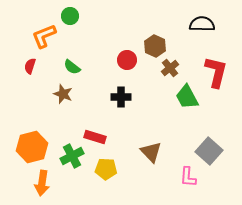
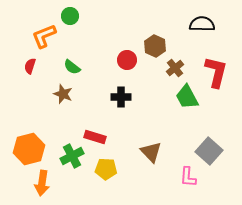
brown cross: moved 5 px right
orange hexagon: moved 3 px left, 2 px down
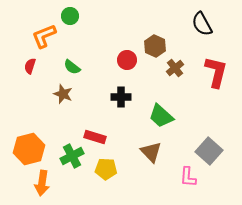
black semicircle: rotated 120 degrees counterclockwise
green trapezoid: moved 26 px left, 19 px down; rotated 20 degrees counterclockwise
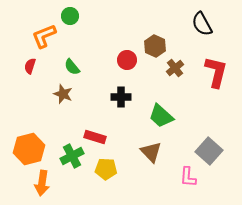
green semicircle: rotated 12 degrees clockwise
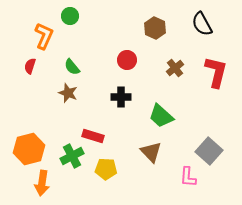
orange L-shape: rotated 136 degrees clockwise
brown hexagon: moved 18 px up
brown star: moved 5 px right, 1 px up
red rectangle: moved 2 px left, 1 px up
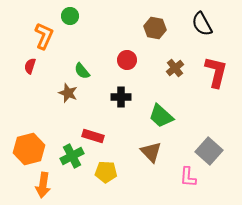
brown hexagon: rotated 15 degrees counterclockwise
green semicircle: moved 10 px right, 4 px down
yellow pentagon: moved 3 px down
orange arrow: moved 1 px right, 2 px down
